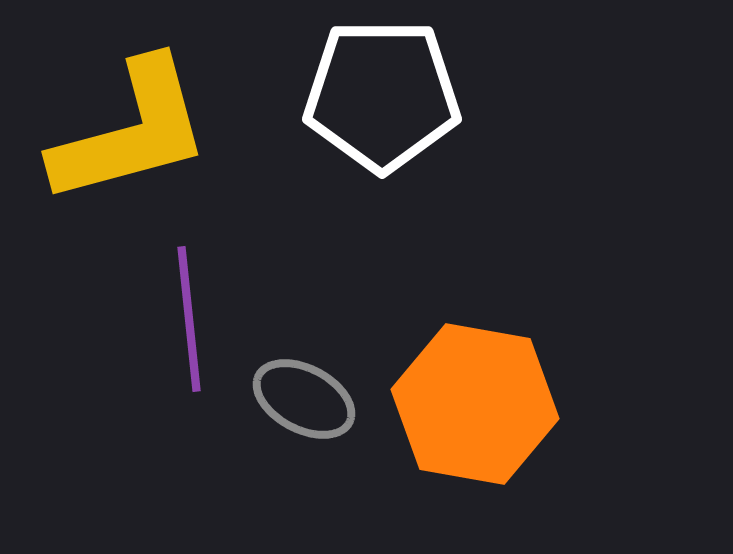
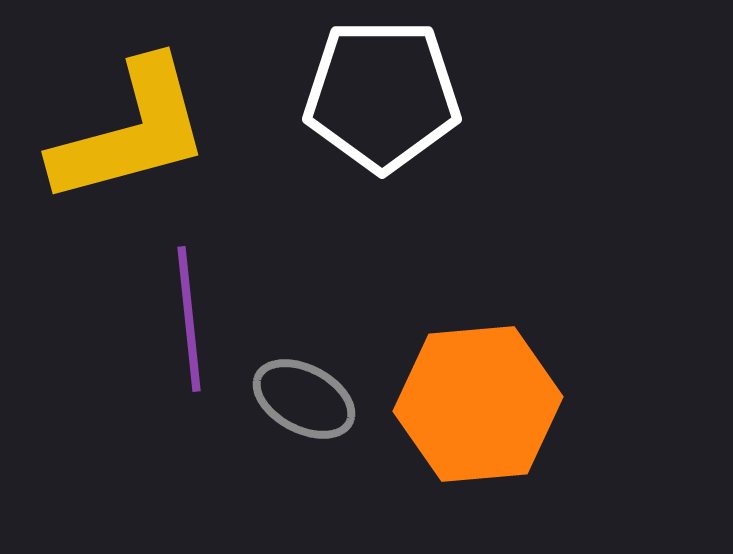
orange hexagon: moved 3 px right; rotated 15 degrees counterclockwise
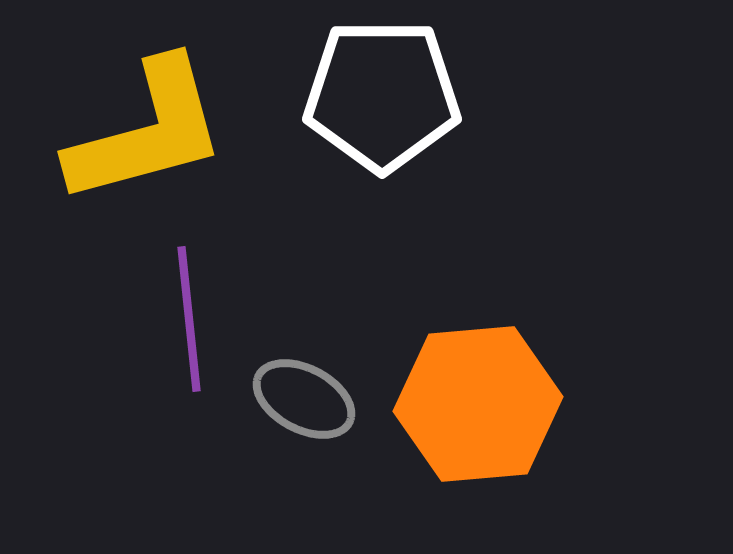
yellow L-shape: moved 16 px right
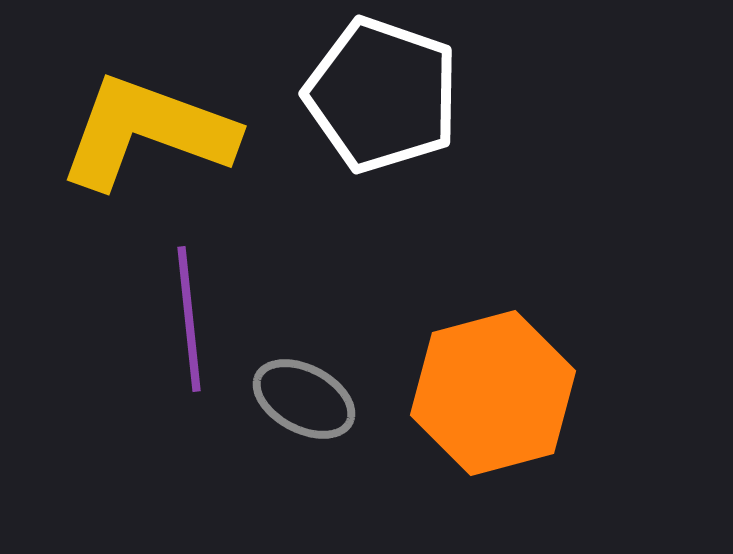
white pentagon: rotated 19 degrees clockwise
yellow L-shape: rotated 145 degrees counterclockwise
orange hexagon: moved 15 px right, 11 px up; rotated 10 degrees counterclockwise
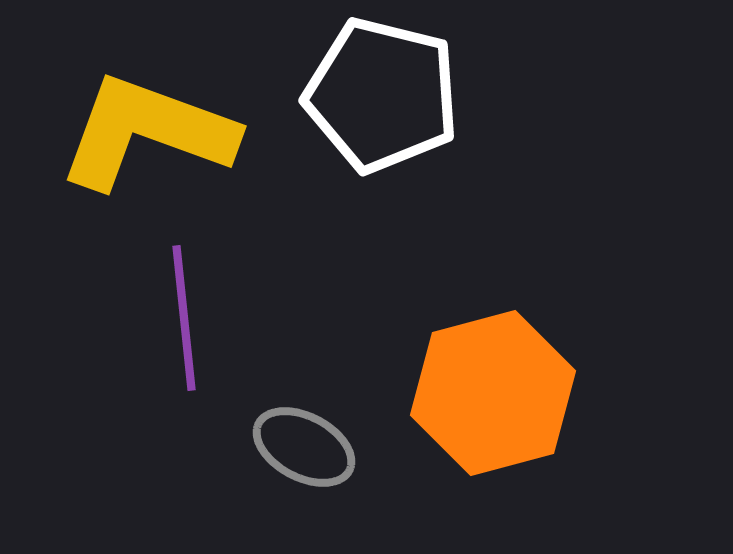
white pentagon: rotated 5 degrees counterclockwise
purple line: moved 5 px left, 1 px up
gray ellipse: moved 48 px down
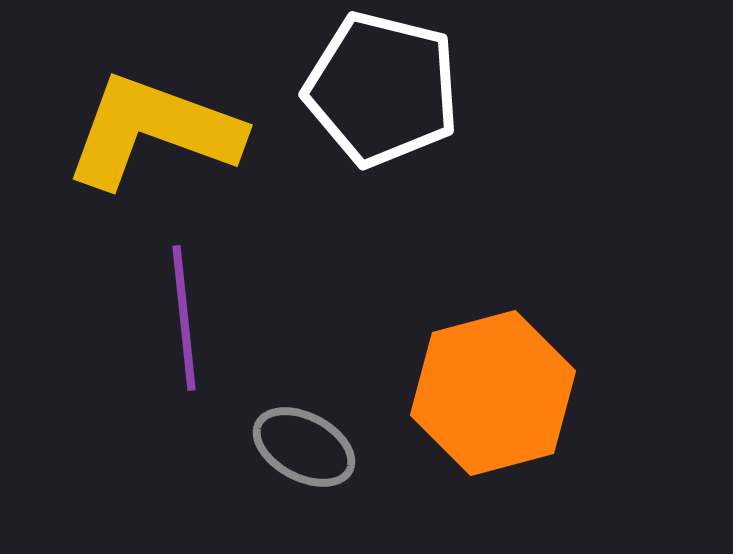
white pentagon: moved 6 px up
yellow L-shape: moved 6 px right, 1 px up
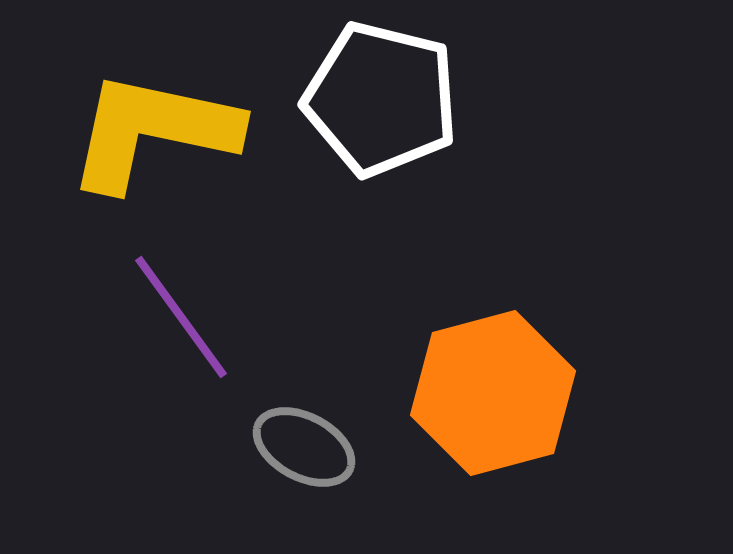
white pentagon: moved 1 px left, 10 px down
yellow L-shape: rotated 8 degrees counterclockwise
purple line: moved 3 px left, 1 px up; rotated 30 degrees counterclockwise
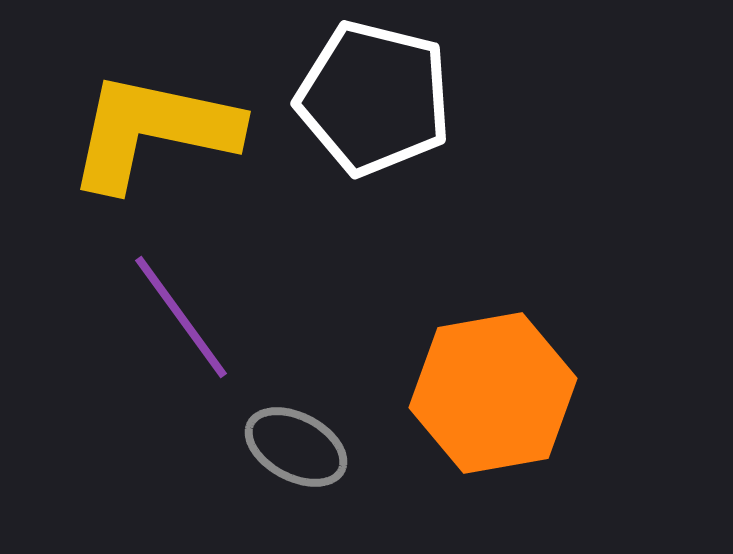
white pentagon: moved 7 px left, 1 px up
orange hexagon: rotated 5 degrees clockwise
gray ellipse: moved 8 px left
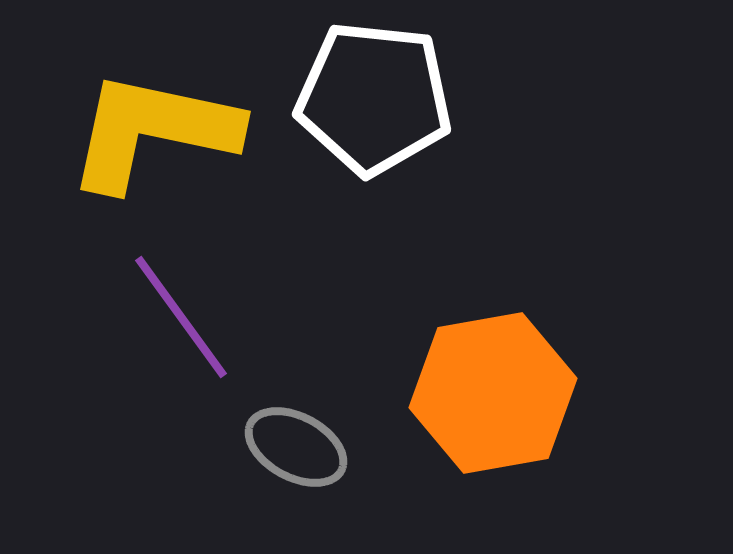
white pentagon: rotated 8 degrees counterclockwise
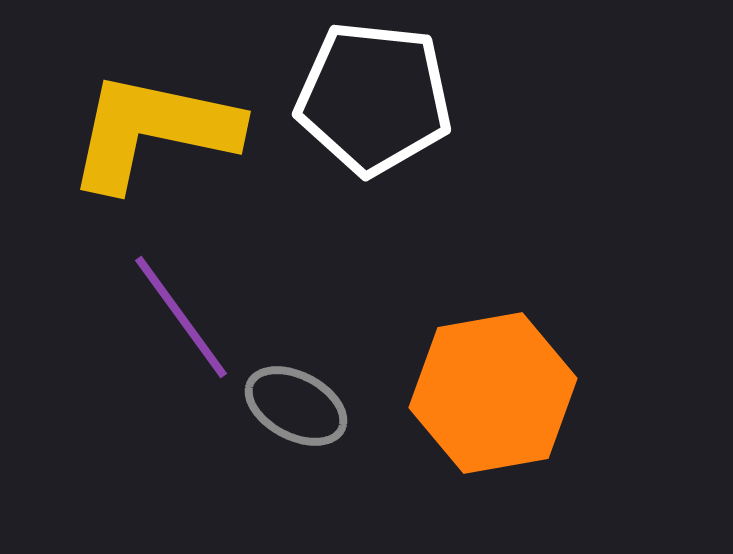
gray ellipse: moved 41 px up
